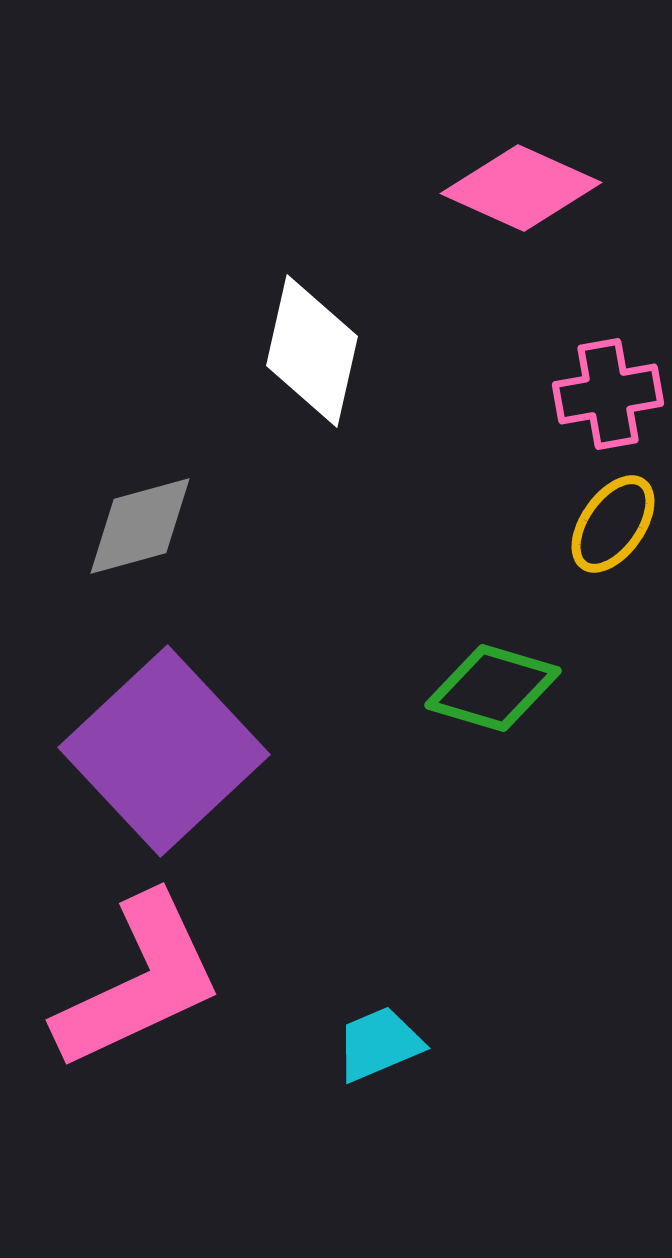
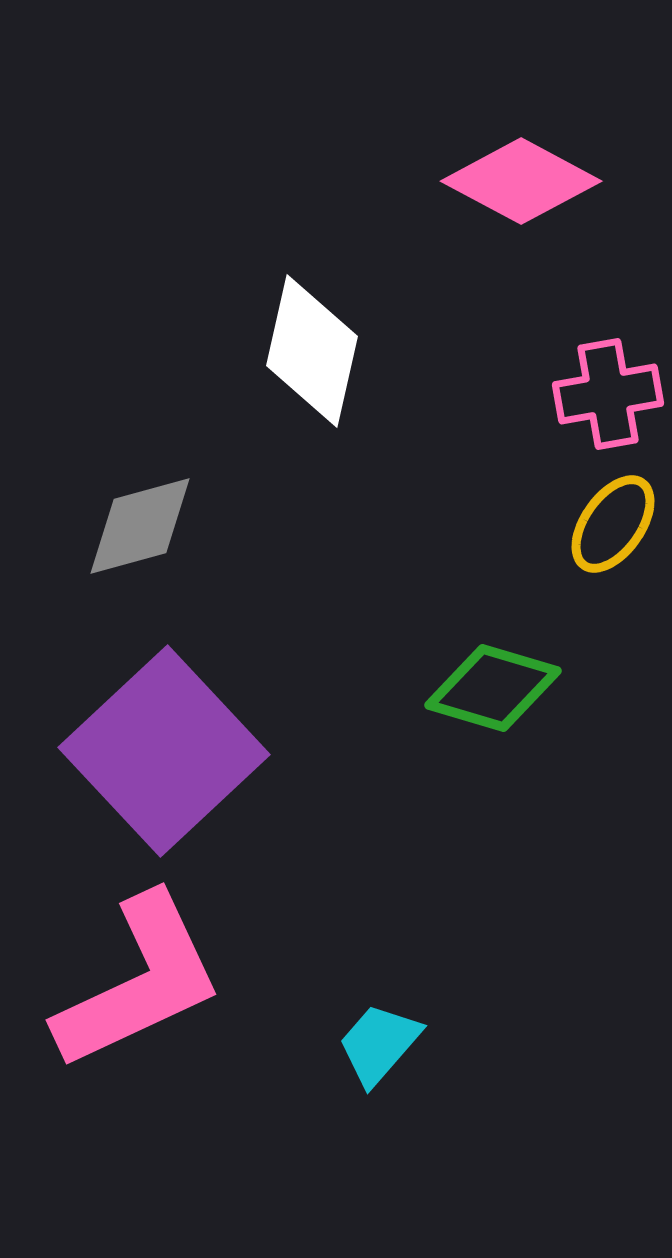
pink diamond: moved 7 px up; rotated 4 degrees clockwise
cyan trapezoid: rotated 26 degrees counterclockwise
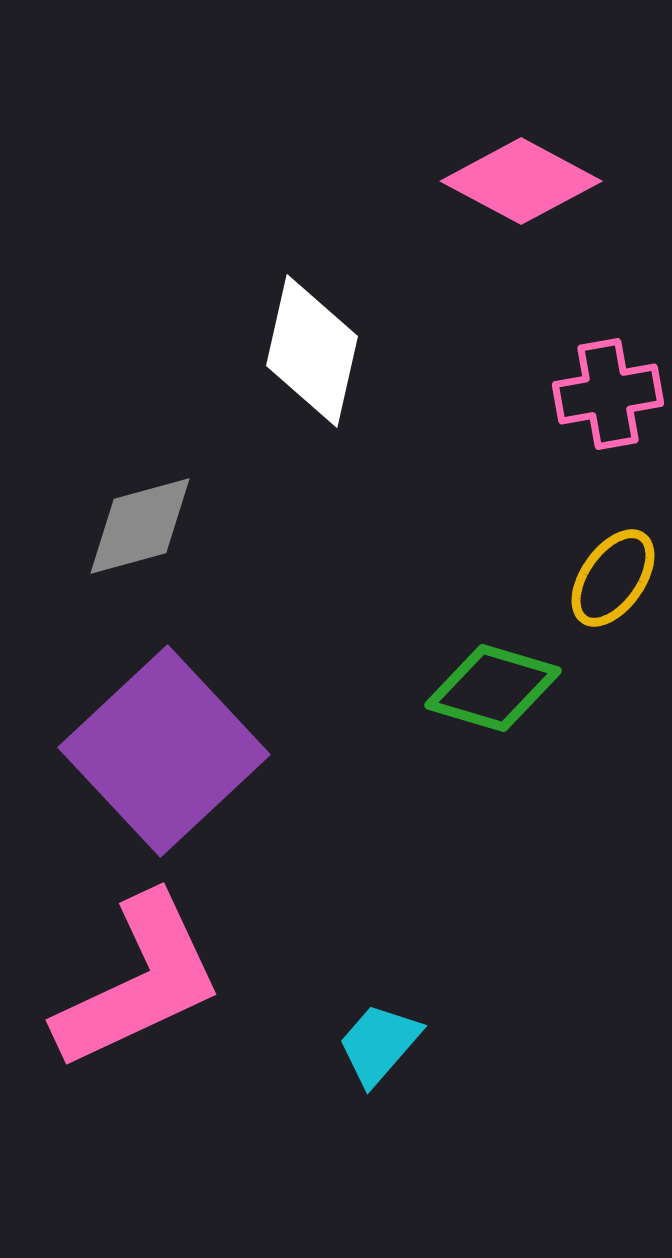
yellow ellipse: moved 54 px down
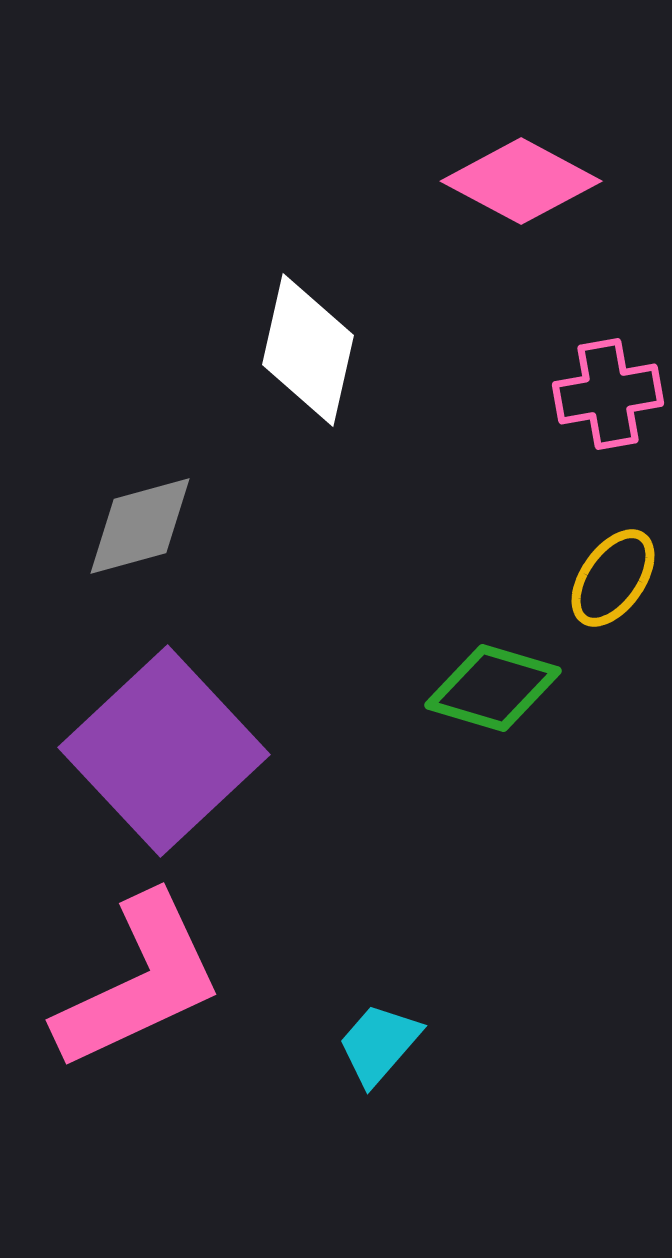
white diamond: moved 4 px left, 1 px up
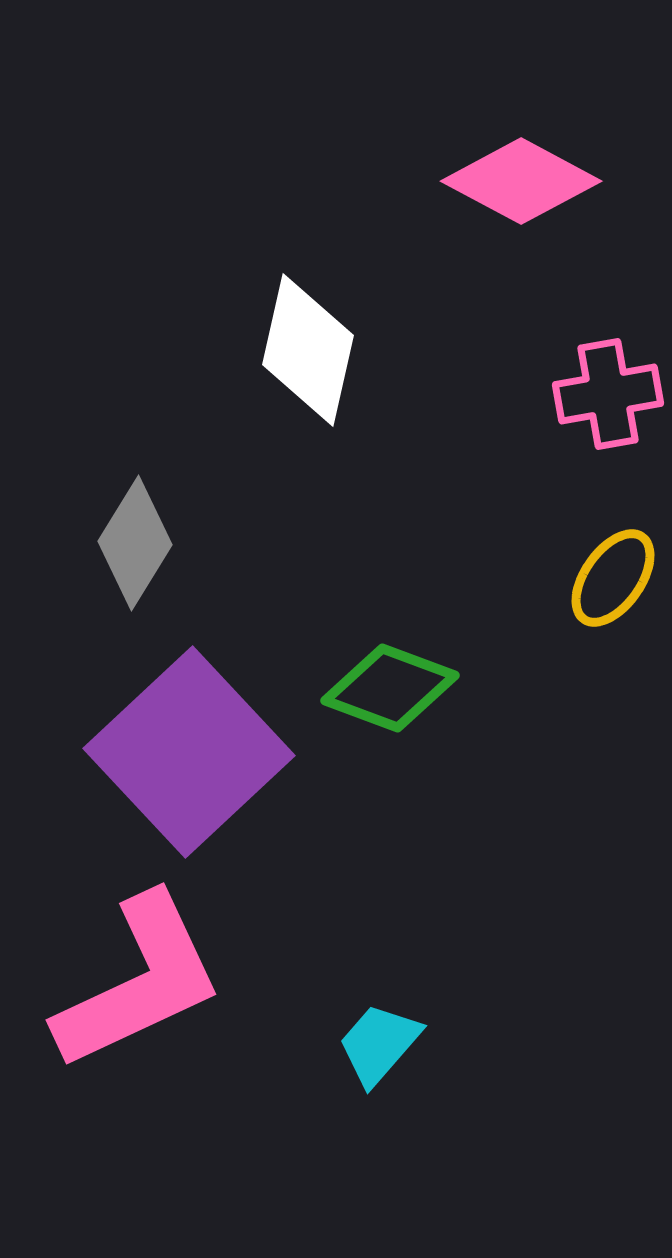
gray diamond: moved 5 px left, 17 px down; rotated 43 degrees counterclockwise
green diamond: moved 103 px left; rotated 4 degrees clockwise
purple square: moved 25 px right, 1 px down
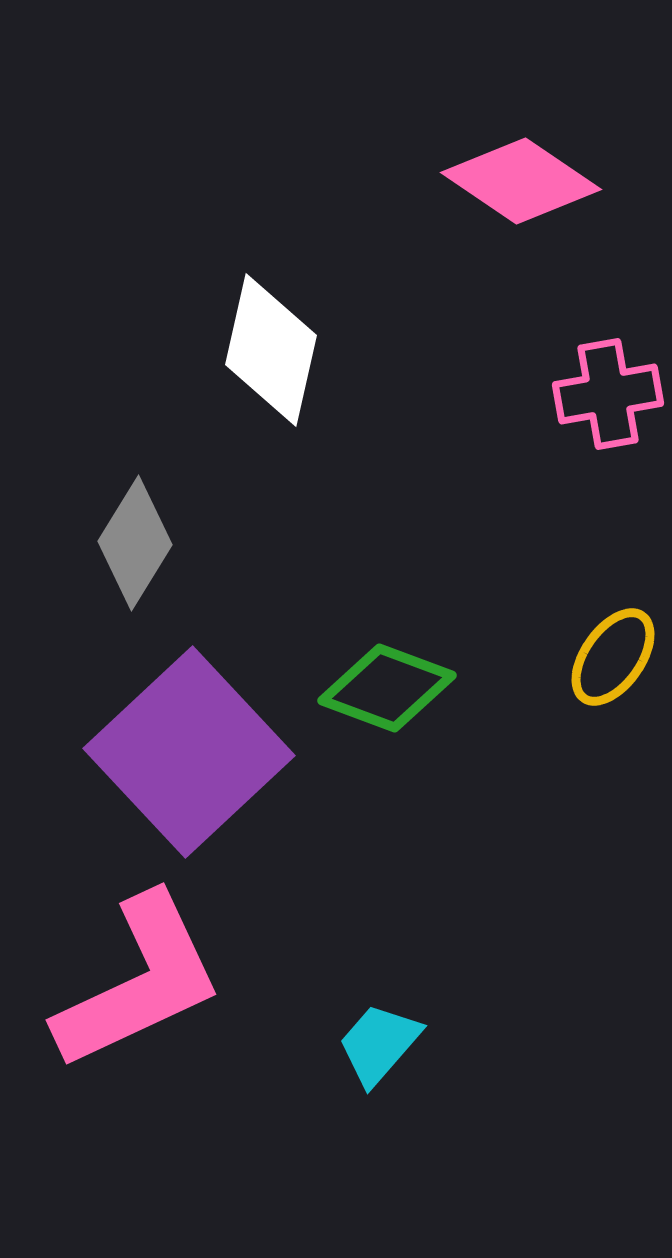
pink diamond: rotated 6 degrees clockwise
white diamond: moved 37 px left
yellow ellipse: moved 79 px down
green diamond: moved 3 px left
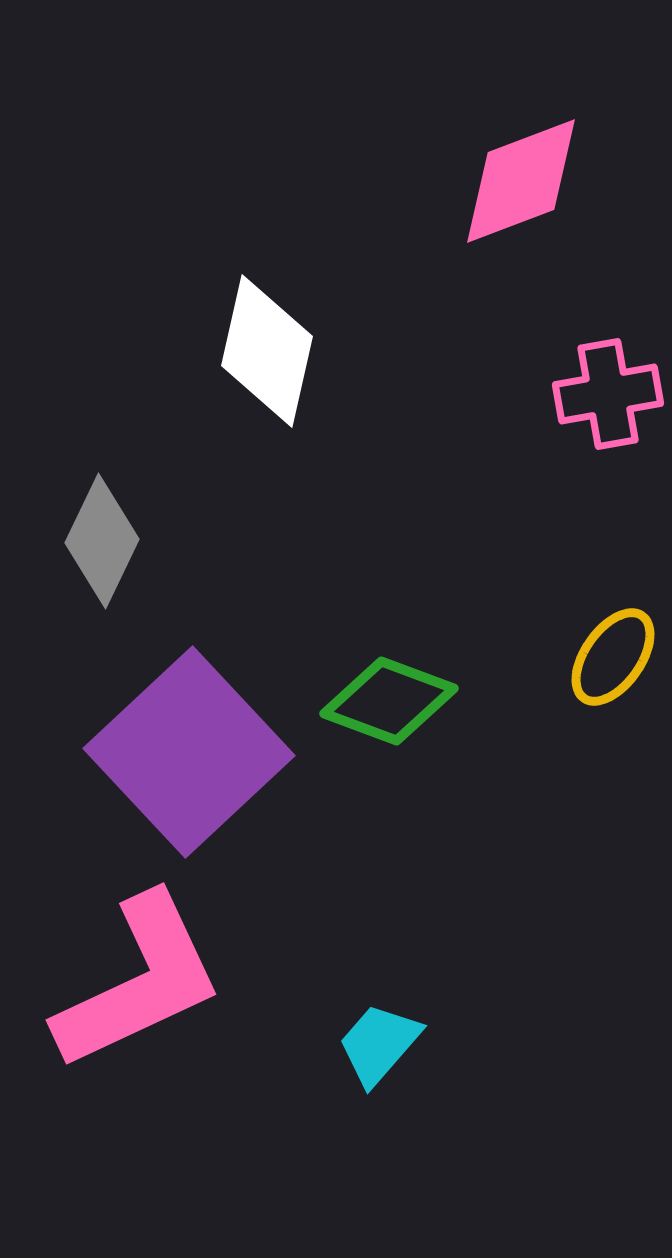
pink diamond: rotated 55 degrees counterclockwise
white diamond: moved 4 px left, 1 px down
gray diamond: moved 33 px left, 2 px up; rotated 6 degrees counterclockwise
green diamond: moved 2 px right, 13 px down
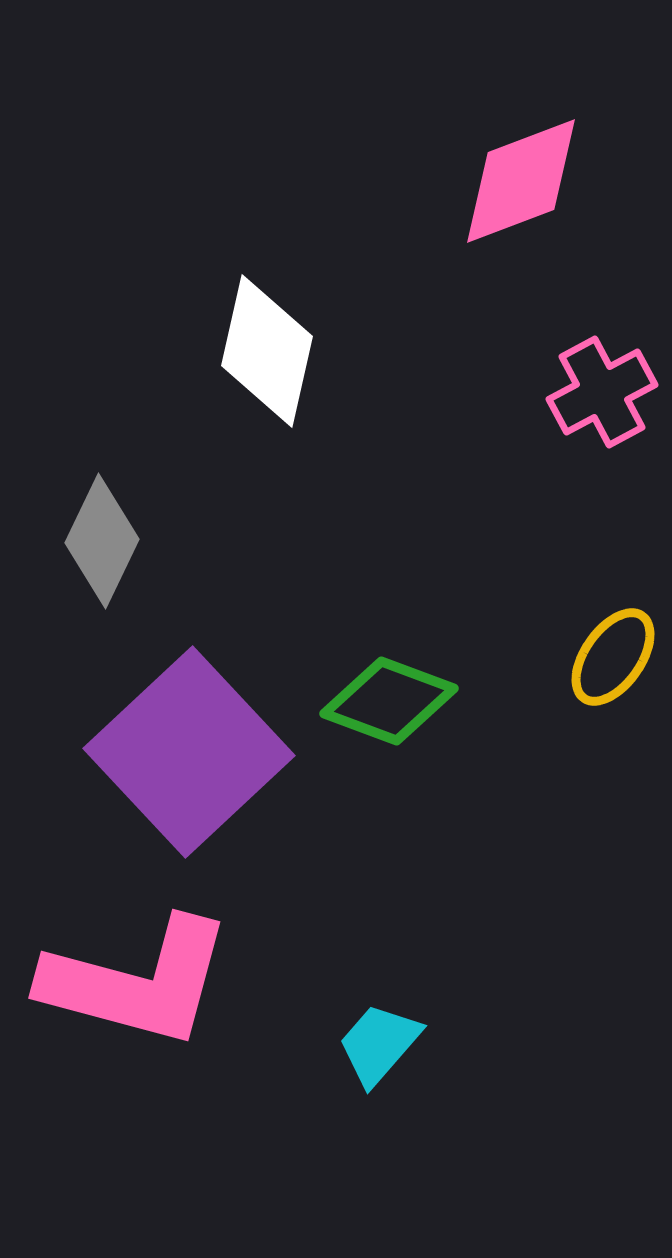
pink cross: moved 6 px left, 2 px up; rotated 18 degrees counterclockwise
pink L-shape: moved 2 px left; rotated 40 degrees clockwise
